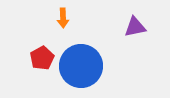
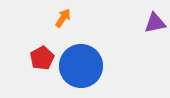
orange arrow: rotated 144 degrees counterclockwise
purple triangle: moved 20 px right, 4 px up
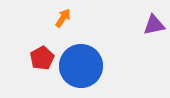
purple triangle: moved 1 px left, 2 px down
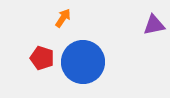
red pentagon: rotated 25 degrees counterclockwise
blue circle: moved 2 px right, 4 px up
